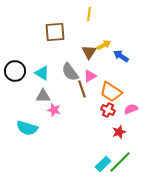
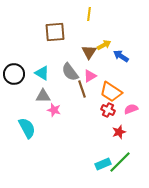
black circle: moved 1 px left, 3 px down
cyan semicircle: rotated 135 degrees counterclockwise
cyan rectangle: rotated 21 degrees clockwise
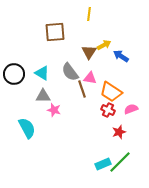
pink triangle: moved 2 px down; rotated 40 degrees clockwise
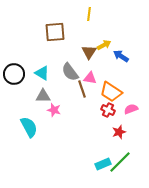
cyan semicircle: moved 2 px right, 1 px up
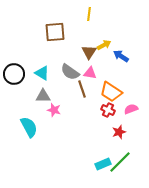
gray semicircle: rotated 18 degrees counterclockwise
pink triangle: moved 5 px up
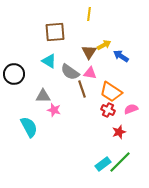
cyan triangle: moved 7 px right, 12 px up
cyan rectangle: rotated 14 degrees counterclockwise
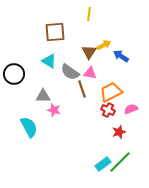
orange trapezoid: rotated 120 degrees clockwise
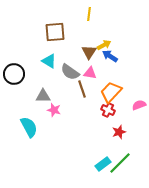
blue arrow: moved 11 px left
orange trapezoid: rotated 20 degrees counterclockwise
pink semicircle: moved 8 px right, 4 px up
green line: moved 1 px down
